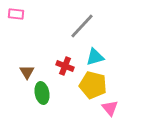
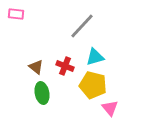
brown triangle: moved 9 px right, 5 px up; rotated 21 degrees counterclockwise
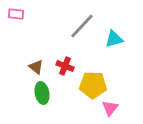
cyan triangle: moved 19 px right, 18 px up
yellow pentagon: rotated 12 degrees counterclockwise
pink triangle: rotated 18 degrees clockwise
